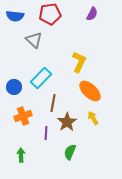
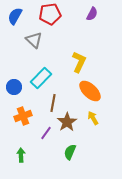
blue semicircle: rotated 114 degrees clockwise
purple line: rotated 32 degrees clockwise
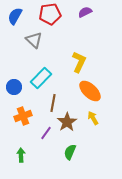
purple semicircle: moved 7 px left, 2 px up; rotated 144 degrees counterclockwise
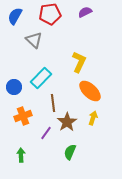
brown line: rotated 18 degrees counterclockwise
yellow arrow: rotated 48 degrees clockwise
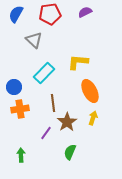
blue semicircle: moved 1 px right, 2 px up
yellow L-shape: moved 1 px left; rotated 110 degrees counterclockwise
cyan rectangle: moved 3 px right, 5 px up
orange ellipse: rotated 20 degrees clockwise
orange cross: moved 3 px left, 7 px up; rotated 12 degrees clockwise
